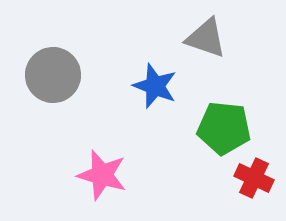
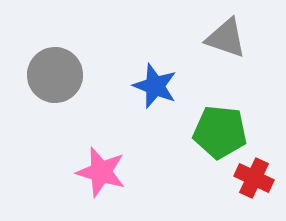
gray triangle: moved 20 px right
gray circle: moved 2 px right
green pentagon: moved 4 px left, 4 px down
pink star: moved 1 px left, 3 px up
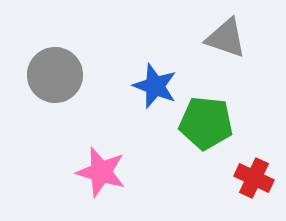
green pentagon: moved 14 px left, 9 px up
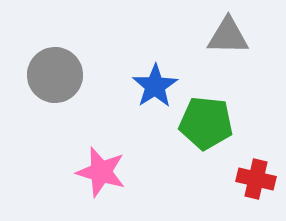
gray triangle: moved 2 px right, 2 px up; rotated 18 degrees counterclockwise
blue star: rotated 18 degrees clockwise
red cross: moved 2 px right, 1 px down; rotated 12 degrees counterclockwise
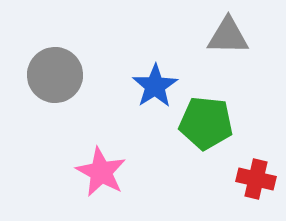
pink star: rotated 12 degrees clockwise
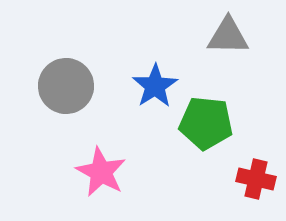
gray circle: moved 11 px right, 11 px down
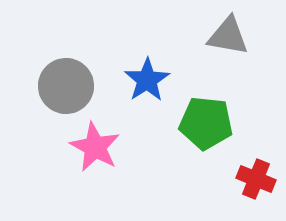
gray triangle: rotated 9 degrees clockwise
blue star: moved 8 px left, 6 px up
pink star: moved 6 px left, 25 px up
red cross: rotated 9 degrees clockwise
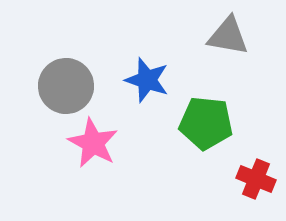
blue star: rotated 21 degrees counterclockwise
pink star: moved 2 px left, 4 px up
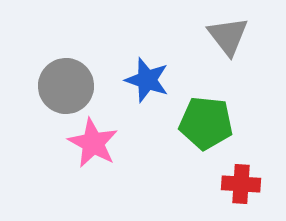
gray triangle: rotated 42 degrees clockwise
red cross: moved 15 px left, 5 px down; rotated 18 degrees counterclockwise
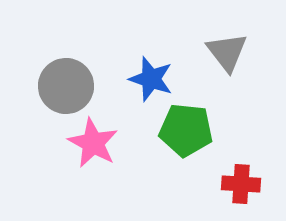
gray triangle: moved 1 px left, 16 px down
blue star: moved 4 px right, 1 px up
green pentagon: moved 20 px left, 7 px down
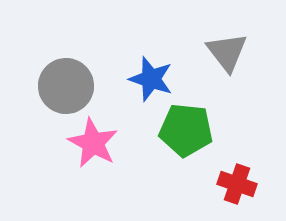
red cross: moved 4 px left; rotated 15 degrees clockwise
